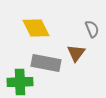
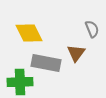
yellow diamond: moved 7 px left, 5 px down
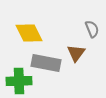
green cross: moved 1 px left, 1 px up
